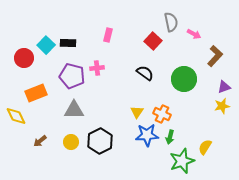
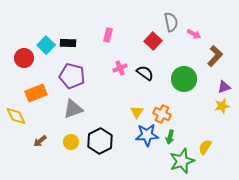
pink cross: moved 23 px right; rotated 16 degrees counterclockwise
gray triangle: moved 1 px left, 1 px up; rotated 20 degrees counterclockwise
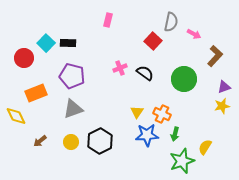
gray semicircle: rotated 24 degrees clockwise
pink rectangle: moved 15 px up
cyan square: moved 2 px up
green arrow: moved 5 px right, 3 px up
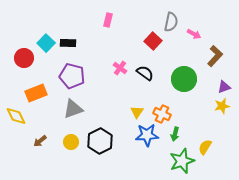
pink cross: rotated 32 degrees counterclockwise
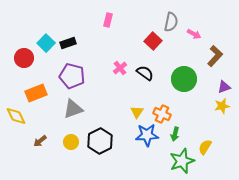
black rectangle: rotated 21 degrees counterclockwise
pink cross: rotated 16 degrees clockwise
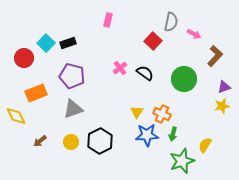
green arrow: moved 2 px left
yellow semicircle: moved 2 px up
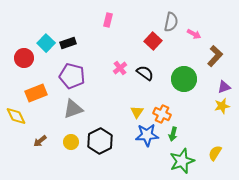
yellow semicircle: moved 10 px right, 8 px down
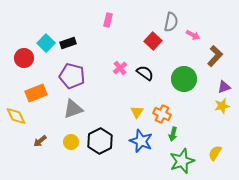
pink arrow: moved 1 px left, 1 px down
blue star: moved 6 px left, 6 px down; rotated 25 degrees clockwise
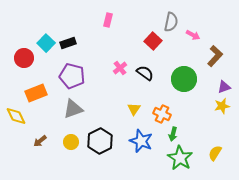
yellow triangle: moved 3 px left, 3 px up
green star: moved 2 px left, 3 px up; rotated 20 degrees counterclockwise
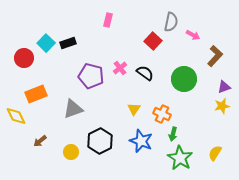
purple pentagon: moved 19 px right
orange rectangle: moved 1 px down
yellow circle: moved 10 px down
